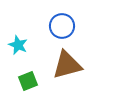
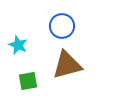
green square: rotated 12 degrees clockwise
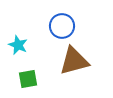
brown triangle: moved 7 px right, 4 px up
green square: moved 2 px up
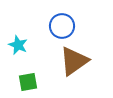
brown triangle: rotated 20 degrees counterclockwise
green square: moved 3 px down
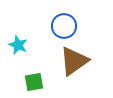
blue circle: moved 2 px right
green square: moved 6 px right
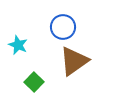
blue circle: moved 1 px left, 1 px down
green square: rotated 36 degrees counterclockwise
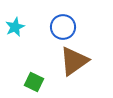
cyan star: moved 3 px left, 18 px up; rotated 24 degrees clockwise
green square: rotated 18 degrees counterclockwise
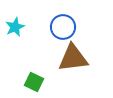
brown triangle: moved 1 px left, 3 px up; rotated 28 degrees clockwise
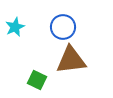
brown triangle: moved 2 px left, 2 px down
green square: moved 3 px right, 2 px up
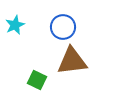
cyan star: moved 2 px up
brown triangle: moved 1 px right, 1 px down
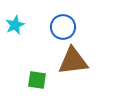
brown triangle: moved 1 px right
green square: rotated 18 degrees counterclockwise
